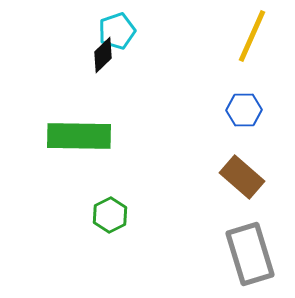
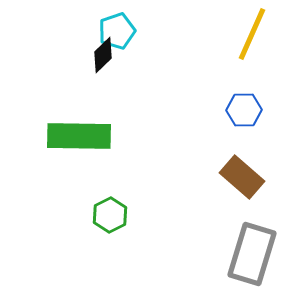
yellow line: moved 2 px up
gray rectangle: moved 2 px right; rotated 34 degrees clockwise
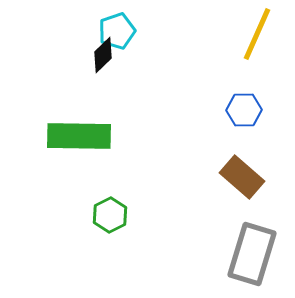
yellow line: moved 5 px right
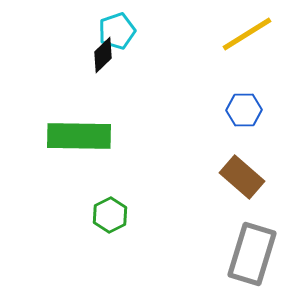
yellow line: moved 10 px left; rotated 34 degrees clockwise
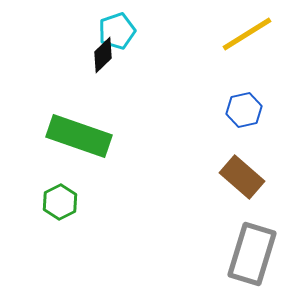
blue hexagon: rotated 12 degrees counterclockwise
green rectangle: rotated 18 degrees clockwise
green hexagon: moved 50 px left, 13 px up
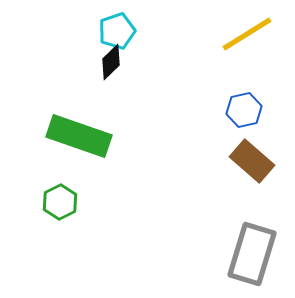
black diamond: moved 8 px right, 7 px down
brown rectangle: moved 10 px right, 16 px up
